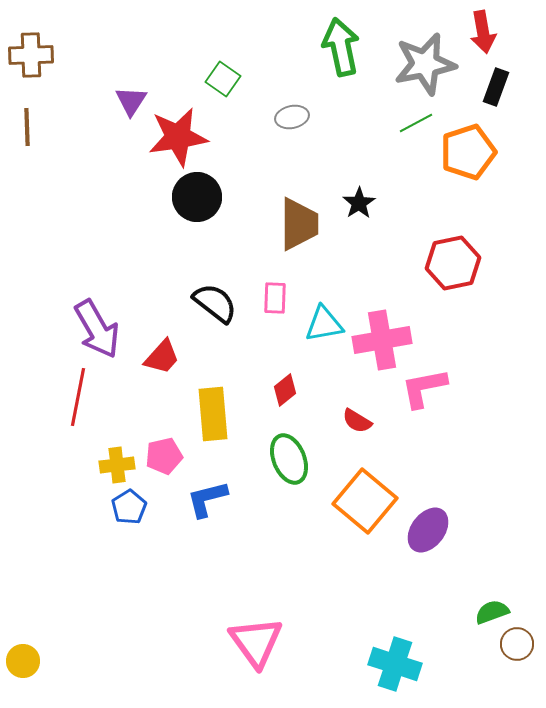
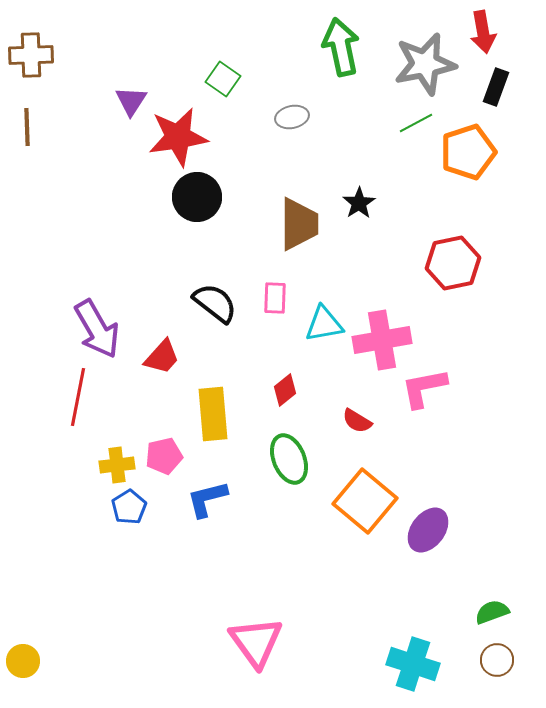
brown circle: moved 20 px left, 16 px down
cyan cross: moved 18 px right
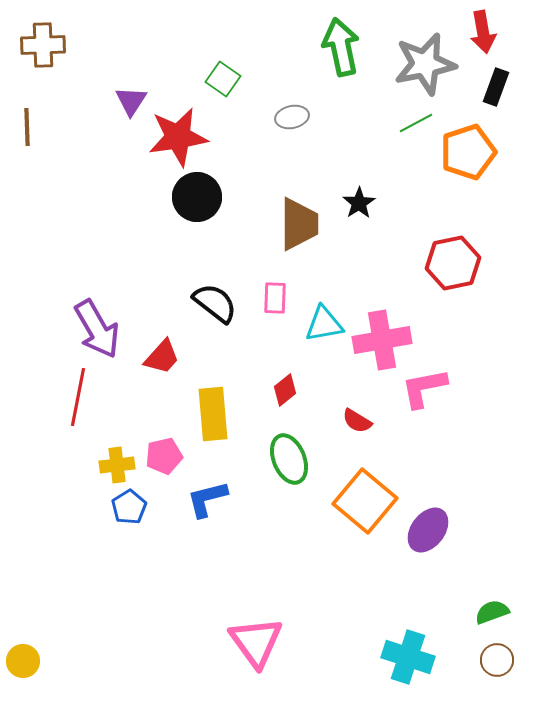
brown cross: moved 12 px right, 10 px up
cyan cross: moved 5 px left, 7 px up
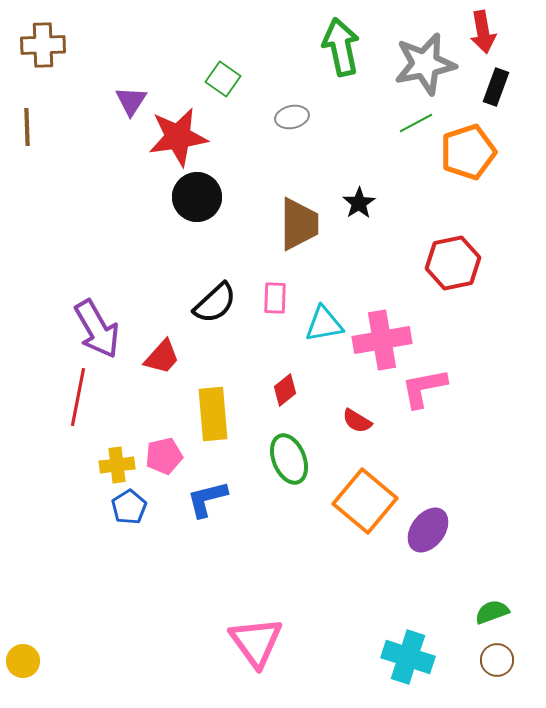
black semicircle: rotated 99 degrees clockwise
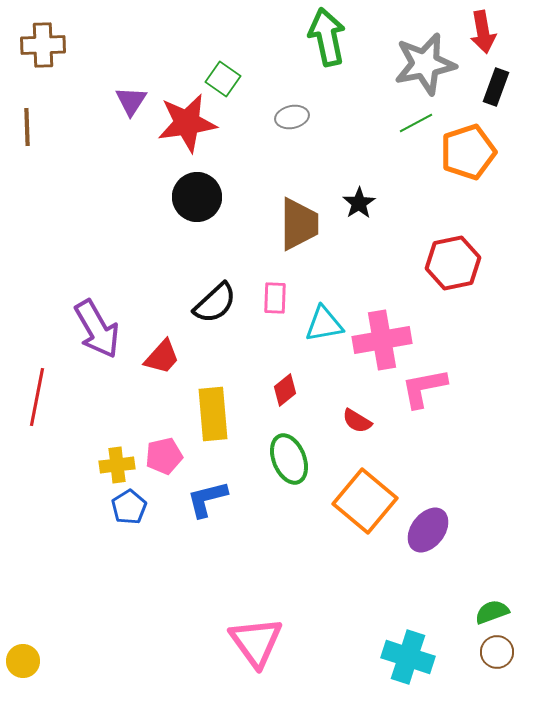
green arrow: moved 14 px left, 10 px up
red star: moved 9 px right, 14 px up
red line: moved 41 px left
brown circle: moved 8 px up
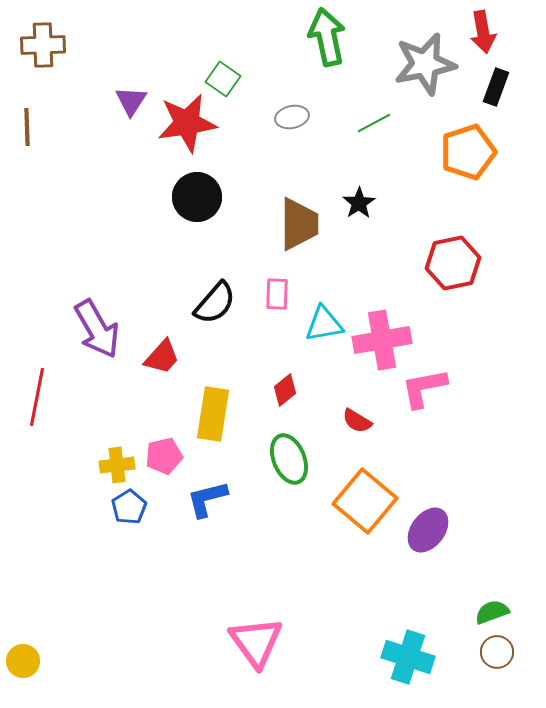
green line: moved 42 px left
pink rectangle: moved 2 px right, 4 px up
black semicircle: rotated 6 degrees counterclockwise
yellow rectangle: rotated 14 degrees clockwise
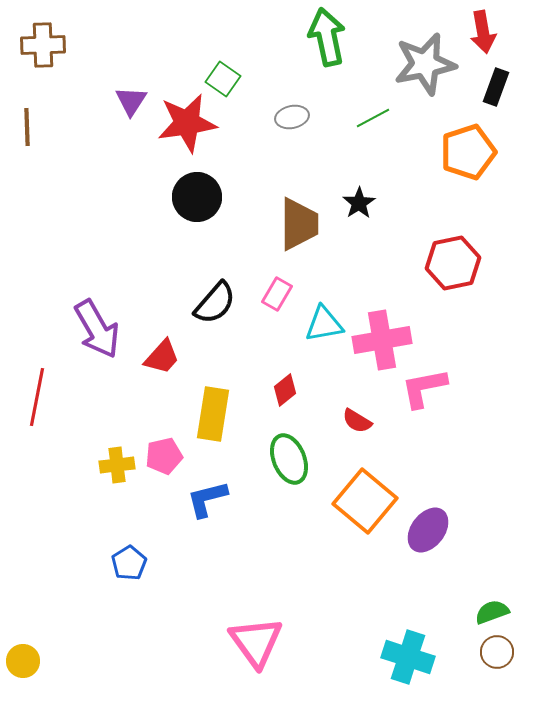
green line: moved 1 px left, 5 px up
pink rectangle: rotated 28 degrees clockwise
blue pentagon: moved 56 px down
